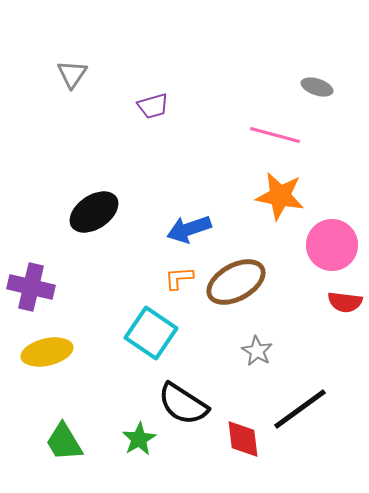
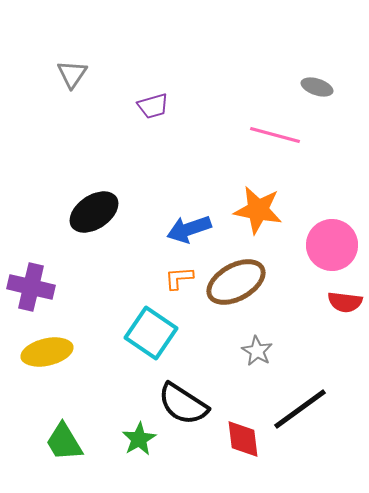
orange star: moved 22 px left, 14 px down
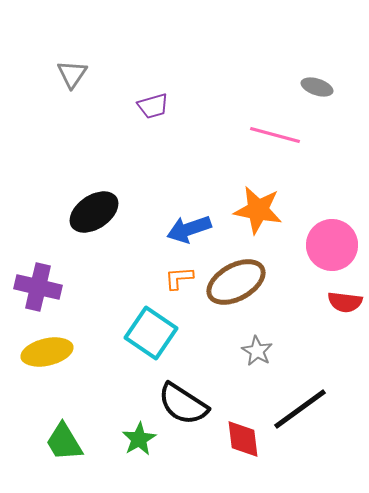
purple cross: moved 7 px right
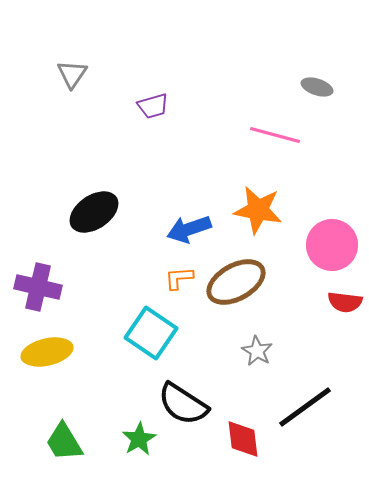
black line: moved 5 px right, 2 px up
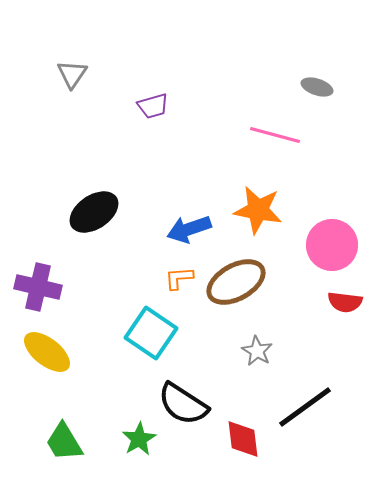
yellow ellipse: rotated 51 degrees clockwise
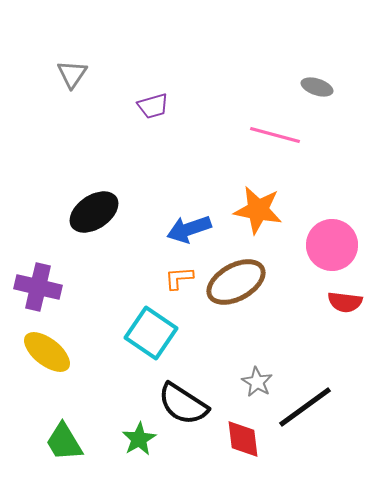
gray star: moved 31 px down
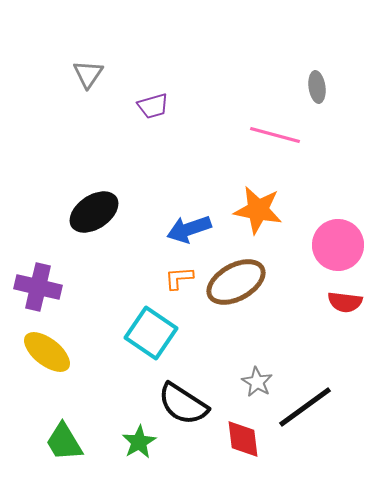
gray triangle: moved 16 px right
gray ellipse: rotated 64 degrees clockwise
pink circle: moved 6 px right
green star: moved 3 px down
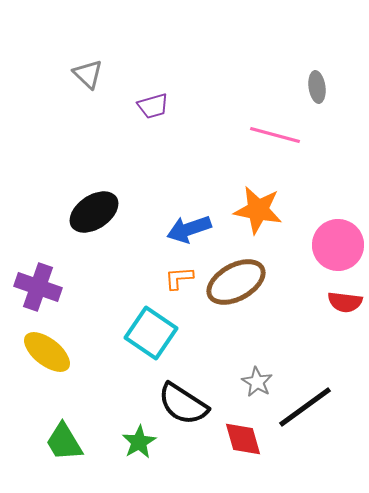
gray triangle: rotated 20 degrees counterclockwise
purple cross: rotated 6 degrees clockwise
red diamond: rotated 9 degrees counterclockwise
